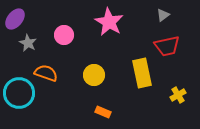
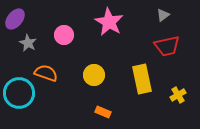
yellow rectangle: moved 6 px down
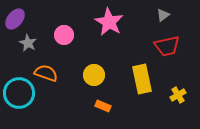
orange rectangle: moved 6 px up
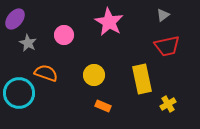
yellow cross: moved 10 px left, 9 px down
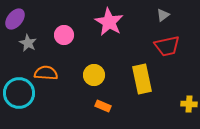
orange semicircle: rotated 15 degrees counterclockwise
yellow cross: moved 21 px right; rotated 35 degrees clockwise
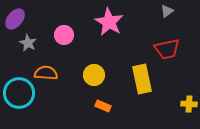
gray triangle: moved 4 px right, 4 px up
red trapezoid: moved 3 px down
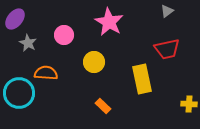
yellow circle: moved 13 px up
orange rectangle: rotated 21 degrees clockwise
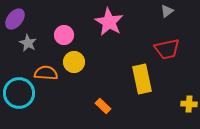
yellow circle: moved 20 px left
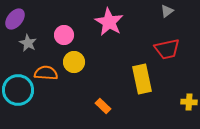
cyan circle: moved 1 px left, 3 px up
yellow cross: moved 2 px up
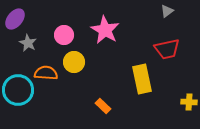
pink star: moved 4 px left, 8 px down
